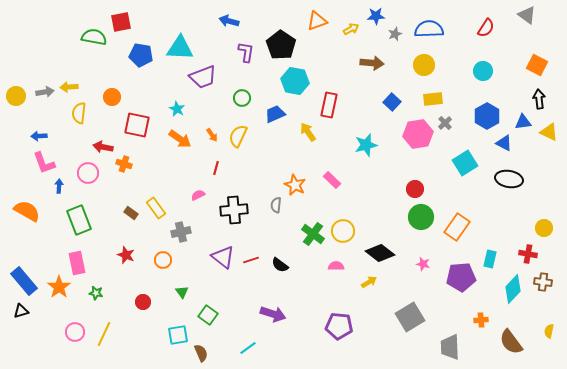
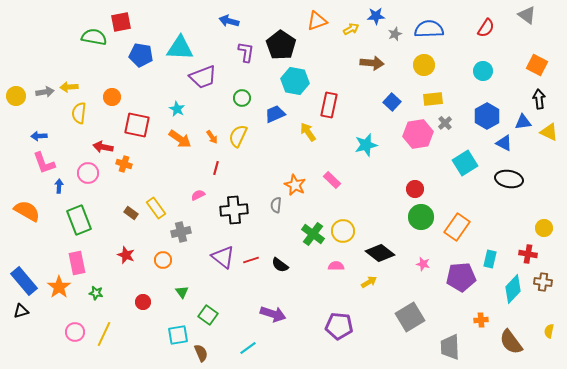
orange arrow at (212, 135): moved 2 px down
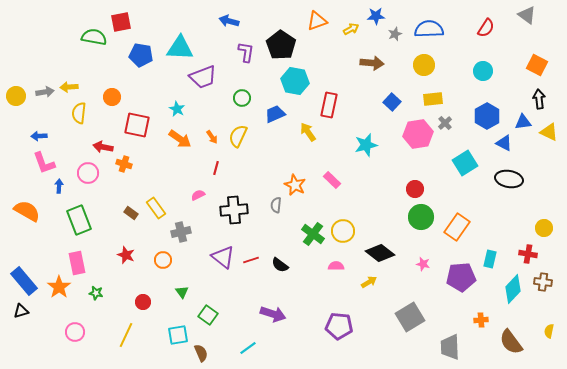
yellow line at (104, 334): moved 22 px right, 1 px down
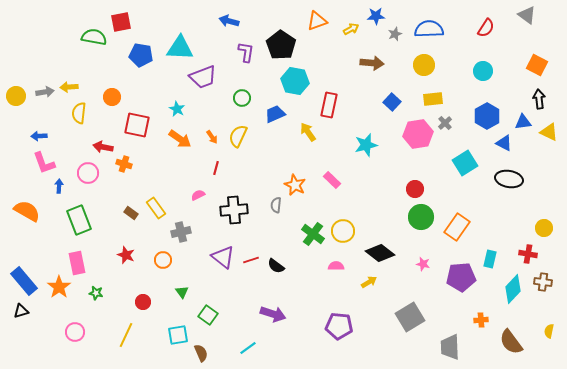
black semicircle at (280, 265): moved 4 px left, 1 px down
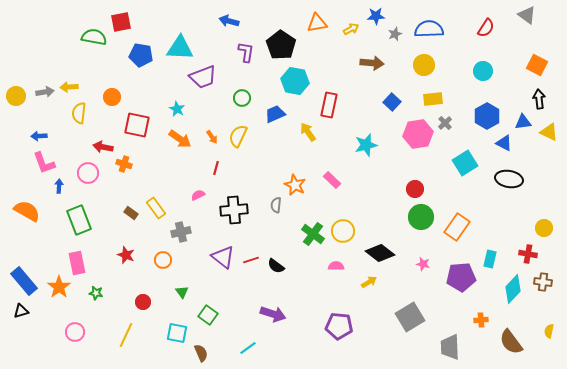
orange triangle at (317, 21): moved 2 px down; rotated 10 degrees clockwise
cyan square at (178, 335): moved 1 px left, 2 px up; rotated 20 degrees clockwise
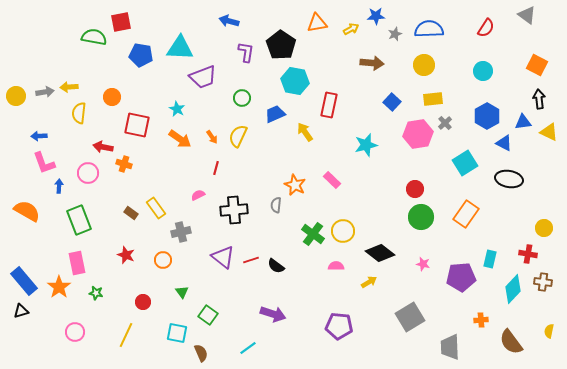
yellow arrow at (308, 132): moved 3 px left
orange rectangle at (457, 227): moved 9 px right, 13 px up
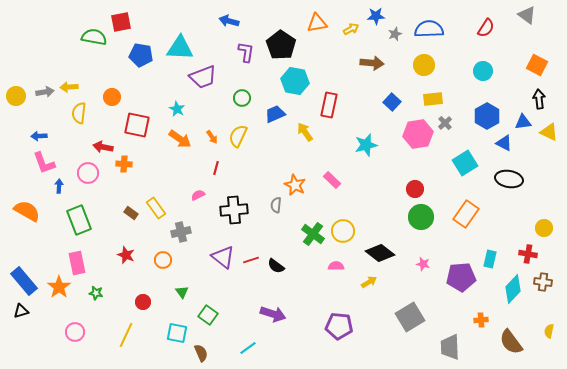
orange cross at (124, 164): rotated 14 degrees counterclockwise
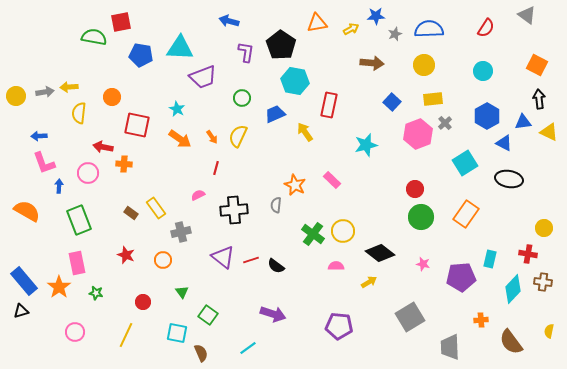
pink hexagon at (418, 134): rotated 12 degrees counterclockwise
